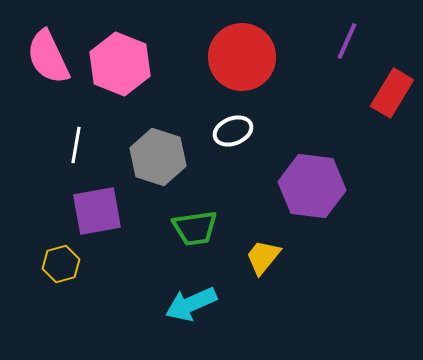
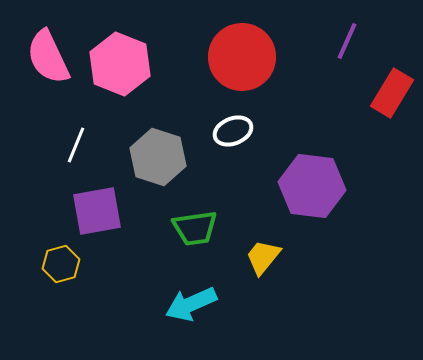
white line: rotated 12 degrees clockwise
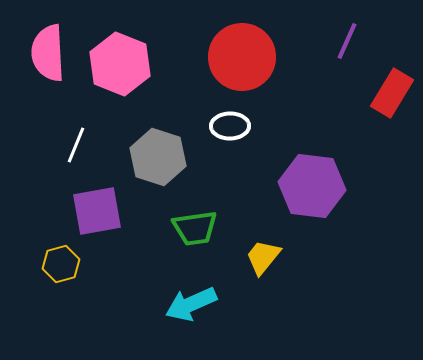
pink semicircle: moved 4 px up; rotated 22 degrees clockwise
white ellipse: moved 3 px left, 5 px up; rotated 21 degrees clockwise
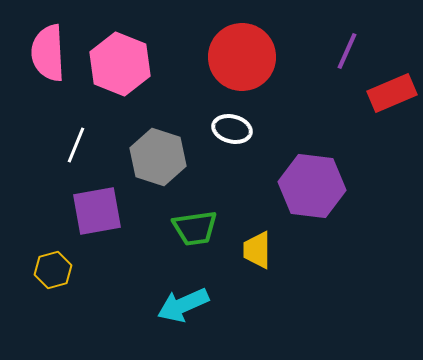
purple line: moved 10 px down
red rectangle: rotated 36 degrees clockwise
white ellipse: moved 2 px right, 3 px down; rotated 15 degrees clockwise
yellow trapezoid: moved 6 px left, 7 px up; rotated 39 degrees counterclockwise
yellow hexagon: moved 8 px left, 6 px down
cyan arrow: moved 8 px left, 1 px down
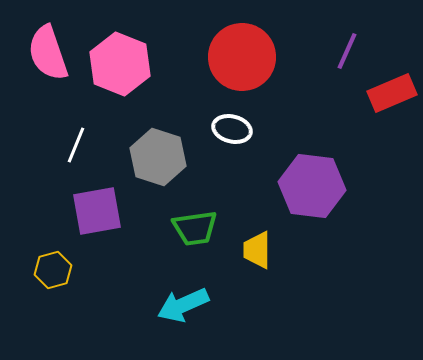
pink semicircle: rotated 16 degrees counterclockwise
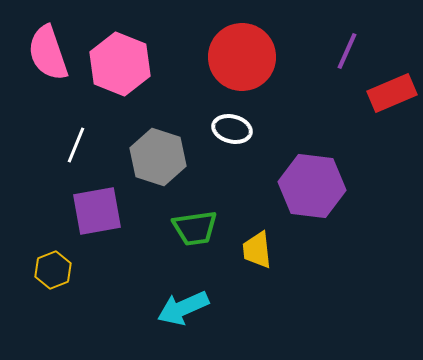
yellow trapezoid: rotated 6 degrees counterclockwise
yellow hexagon: rotated 6 degrees counterclockwise
cyan arrow: moved 3 px down
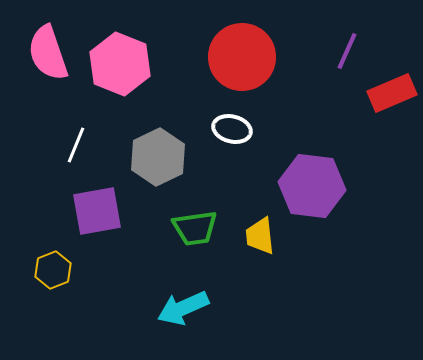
gray hexagon: rotated 16 degrees clockwise
yellow trapezoid: moved 3 px right, 14 px up
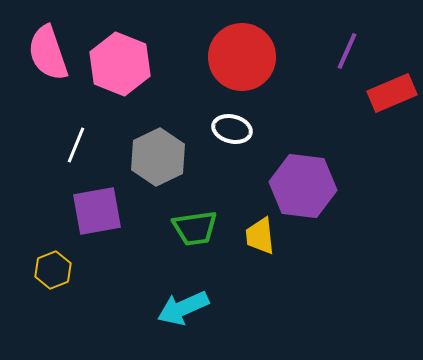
purple hexagon: moved 9 px left
